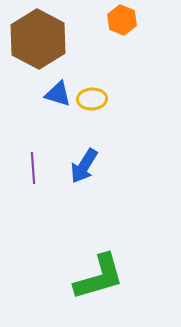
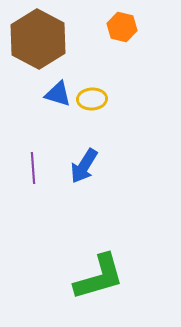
orange hexagon: moved 7 px down; rotated 8 degrees counterclockwise
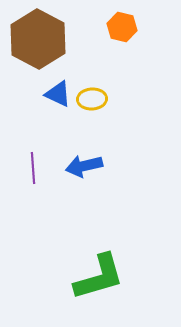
blue triangle: rotated 8 degrees clockwise
blue arrow: rotated 45 degrees clockwise
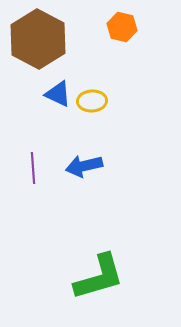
yellow ellipse: moved 2 px down
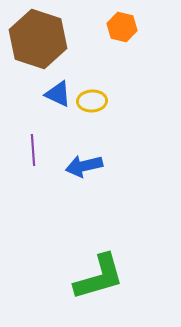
brown hexagon: rotated 10 degrees counterclockwise
purple line: moved 18 px up
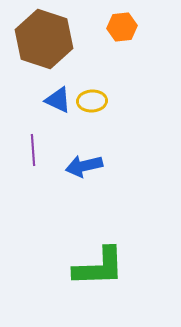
orange hexagon: rotated 20 degrees counterclockwise
brown hexagon: moved 6 px right
blue triangle: moved 6 px down
green L-shape: moved 10 px up; rotated 14 degrees clockwise
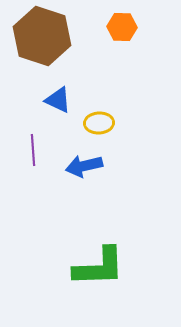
orange hexagon: rotated 8 degrees clockwise
brown hexagon: moved 2 px left, 3 px up
yellow ellipse: moved 7 px right, 22 px down
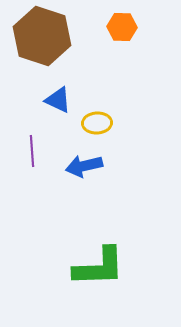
yellow ellipse: moved 2 px left
purple line: moved 1 px left, 1 px down
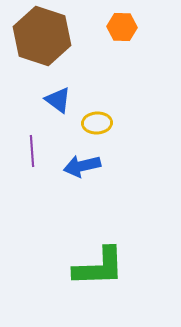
blue triangle: rotated 12 degrees clockwise
blue arrow: moved 2 px left
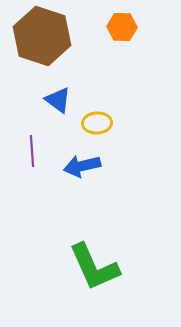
green L-shape: moved 5 px left; rotated 68 degrees clockwise
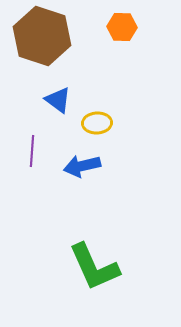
purple line: rotated 8 degrees clockwise
